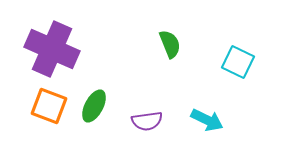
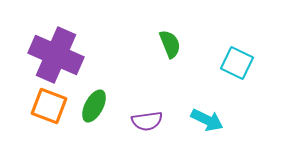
purple cross: moved 4 px right, 6 px down
cyan square: moved 1 px left, 1 px down
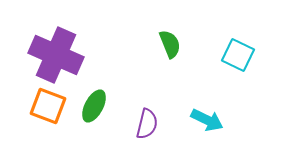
cyan square: moved 1 px right, 8 px up
orange square: moved 1 px left
purple semicircle: moved 3 px down; rotated 68 degrees counterclockwise
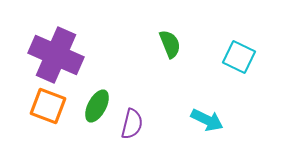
cyan square: moved 1 px right, 2 px down
green ellipse: moved 3 px right
purple semicircle: moved 15 px left
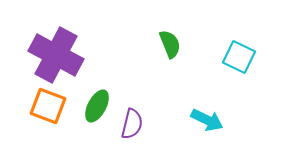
purple cross: rotated 4 degrees clockwise
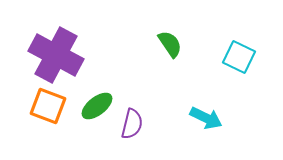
green semicircle: rotated 12 degrees counterclockwise
green ellipse: rotated 24 degrees clockwise
cyan arrow: moved 1 px left, 2 px up
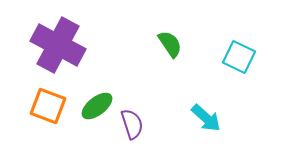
purple cross: moved 2 px right, 10 px up
cyan arrow: rotated 16 degrees clockwise
purple semicircle: rotated 32 degrees counterclockwise
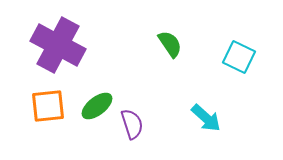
orange square: rotated 27 degrees counterclockwise
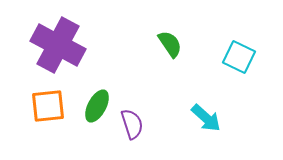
green ellipse: rotated 24 degrees counterclockwise
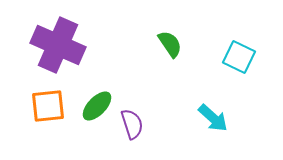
purple cross: rotated 4 degrees counterclockwise
green ellipse: rotated 16 degrees clockwise
cyan arrow: moved 7 px right
